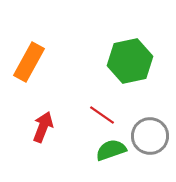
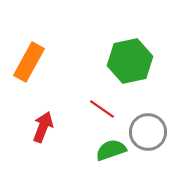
red line: moved 6 px up
gray circle: moved 2 px left, 4 px up
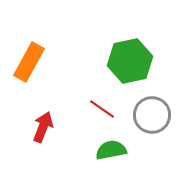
gray circle: moved 4 px right, 17 px up
green semicircle: rotated 8 degrees clockwise
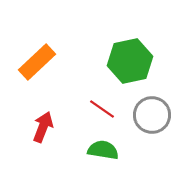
orange rectangle: moved 8 px right; rotated 18 degrees clockwise
green semicircle: moved 8 px left; rotated 20 degrees clockwise
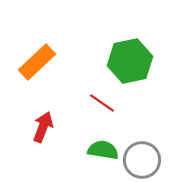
red line: moved 6 px up
gray circle: moved 10 px left, 45 px down
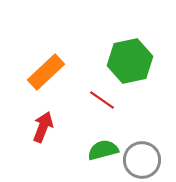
orange rectangle: moved 9 px right, 10 px down
red line: moved 3 px up
green semicircle: rotated 24 degrees counterclockwise
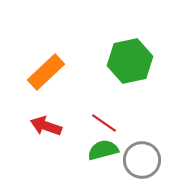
red line: moved 2 px right, 23 px down
red arrow: moved 3 px right, 1 px up; rotated 92 degrees counterclockwise
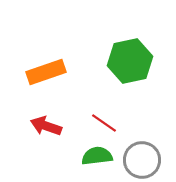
orange rectangle: rotated 24 degrees clockwise
green semicircle: moved 6 px left, 6 px down; rotated 8 degrees clockwise
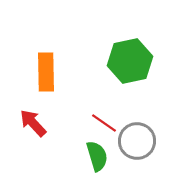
orange rectangle: rotated 72 degrees counterclockwise
red arrow: moved 13 px left, 3 px up; rotated 28 degrees clockwise
green semicircle: rotated 80 degrees clockwise
gray circle: moved 5 px left, 19 px up
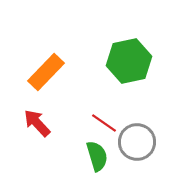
green hexagon: moved 1 px left
orange rectangle: rotated 45 degrees clockwise
red arrow: moved 4 px right
gray circle: moved 1 px down
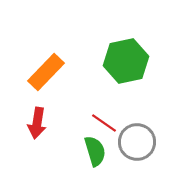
green hexagon: moved 3 px left
red arrow: rotated 128 degrees counterclockwise
green semicircle: moved 2 px left, 5 px up
